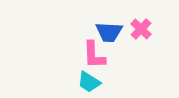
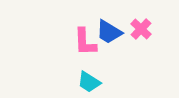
blue trapezoid: rotated 28 degrees clockwise
pink L-shape: moved 9 px left, 13 px up
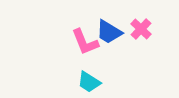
pink L-shape: rotated 20 degrees counterclockwise
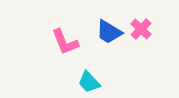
pink L-shape: moved 20 px left
cyan trapezoid: rotated 15 degrees clockwise
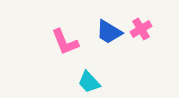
pink cross: rotated 15 degrees clockwise
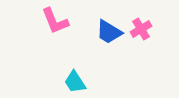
pink L-shape: moved 10 px left, 21 px up
cyan trapezoid: moved 14 px left; rotated 10 degrees clockwise
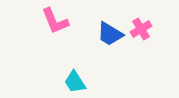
blue trapezoid: moved 1 px right, 2 px down
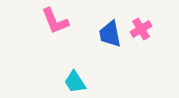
blue trapezoid: rotated 48 degrees clockwise
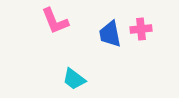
pink cross: rotated 25 degrees clockwise
cyan trapezoid: moved 1 px left, 3 px up; rotated 20 degrees counterclockwise
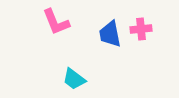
pink L-shape: moved 1 px right, 1 px down
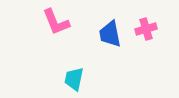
pink cross: moved 5 px right; rotated 10 degrees counterclockwise
cyan trapezoid: rotated 65 degrees clockwise
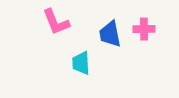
pink cross: moved 2 px left; rotated 15 degrees clockwise
cyan trapezoid: moved 7 px right, 16 px up; rotated 15 degrees counterclockwise
